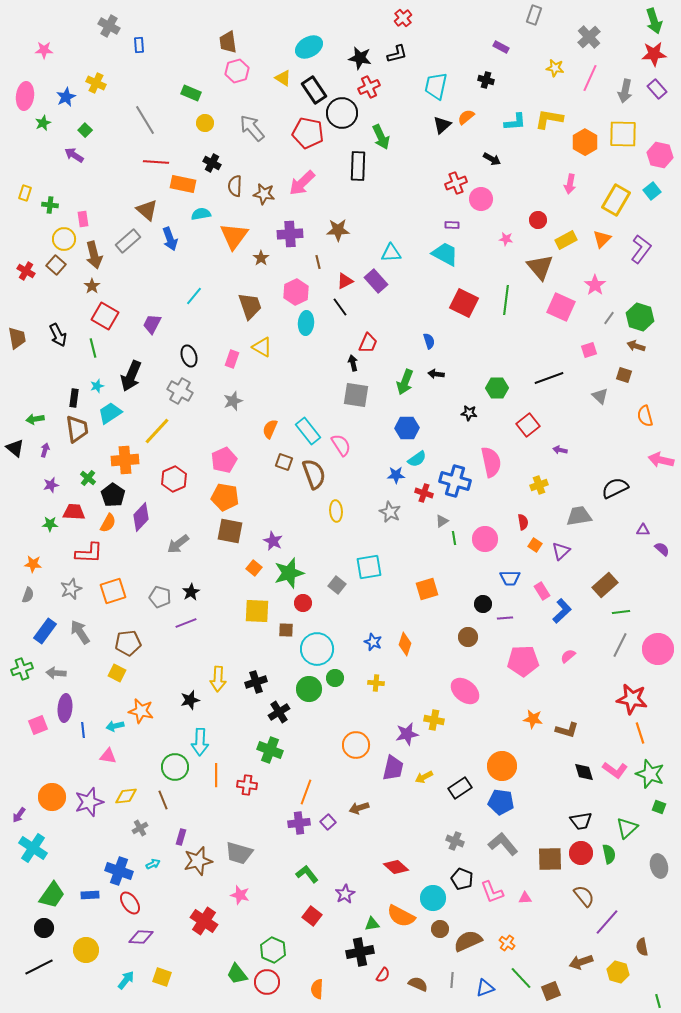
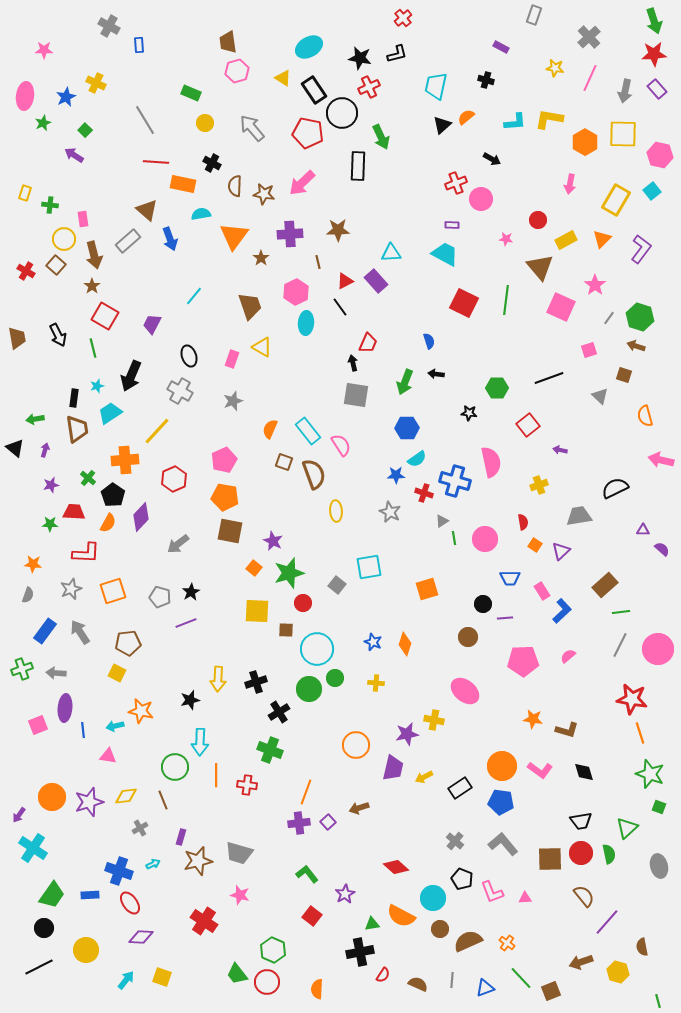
red L-shape at (89, 553): moved 3 px left
pink L-shape at (615, 770): moved 75 px left
gray cross at (455, 841): rotated 18 degrees clockwise
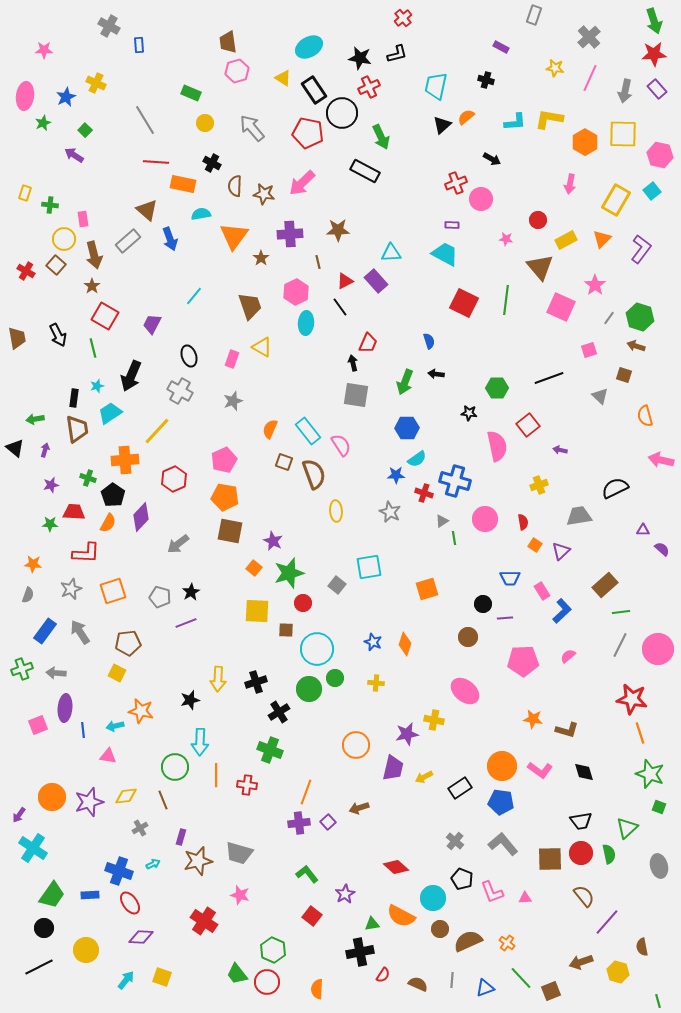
black rectangle at (358, 166): moved 7 px right, 5 px down; rotated 64 degrees counterclockwise
pink semicircle at (491, 462): moved 6 px right, 16 px up
green cross at (88, 478): rotated 21 degrees counterclockwise
pink circle at (485, 539): moved 20 px up
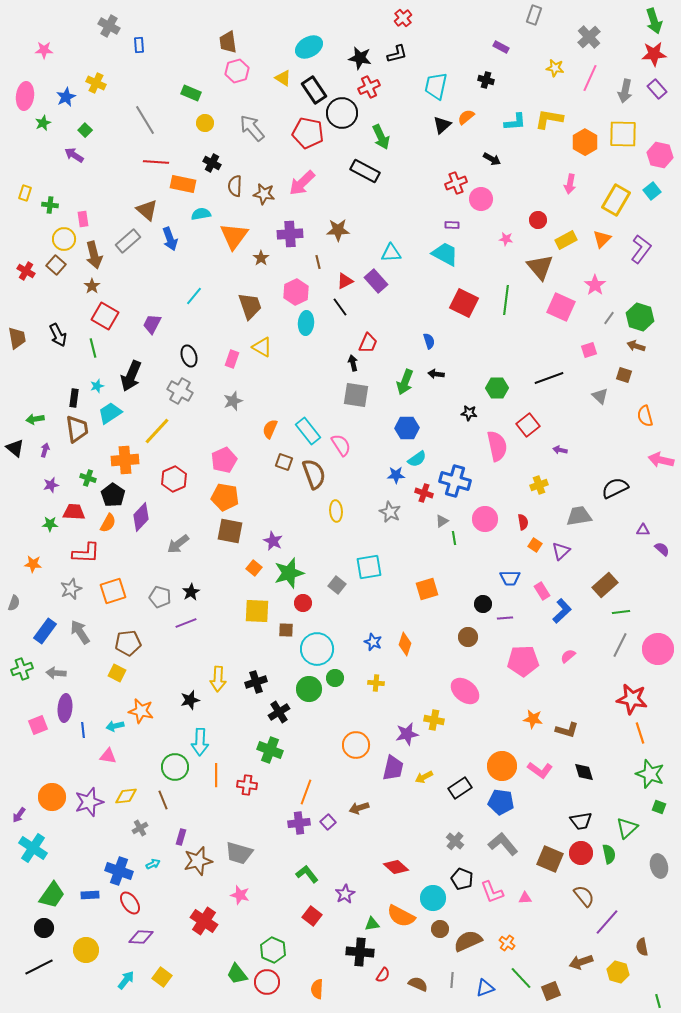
gray semicircle at (28, 595): moved 14 px left, 8 px down
brown square at (550, 859): rotated 24 degrees clockwise
black cross at (360, 952): rotated 16 degrees clockwise
yellow square at (162, 977): rotated 18 degrees clockwise
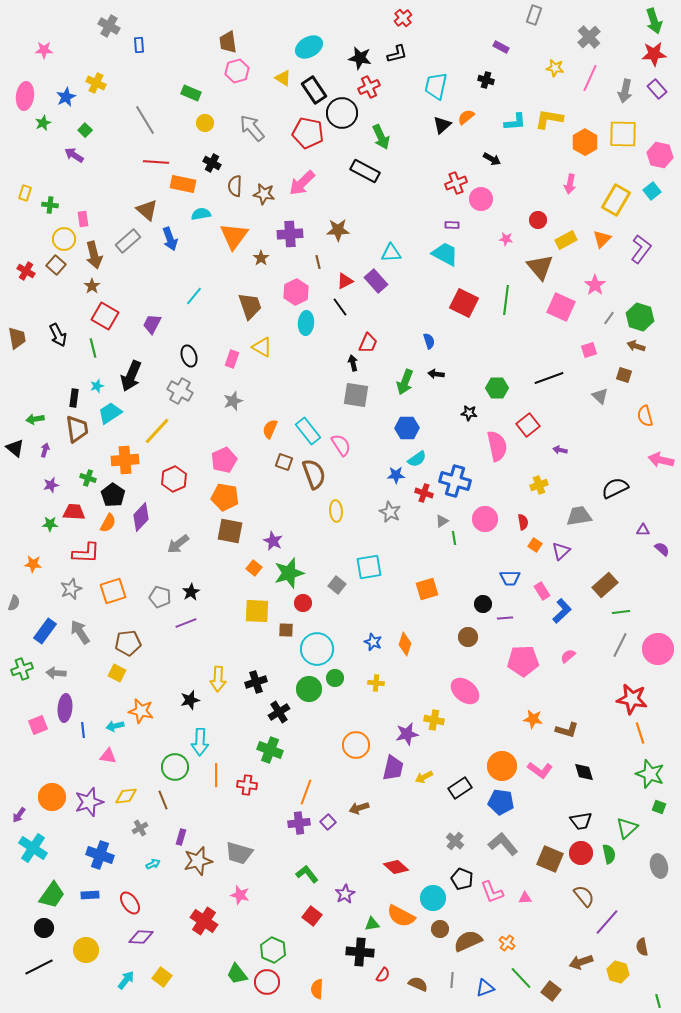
blue cross at (119, 871): moved 19 px left, 16 px up
brown square at (551, 991): rotated 30 degrees counterclockwise
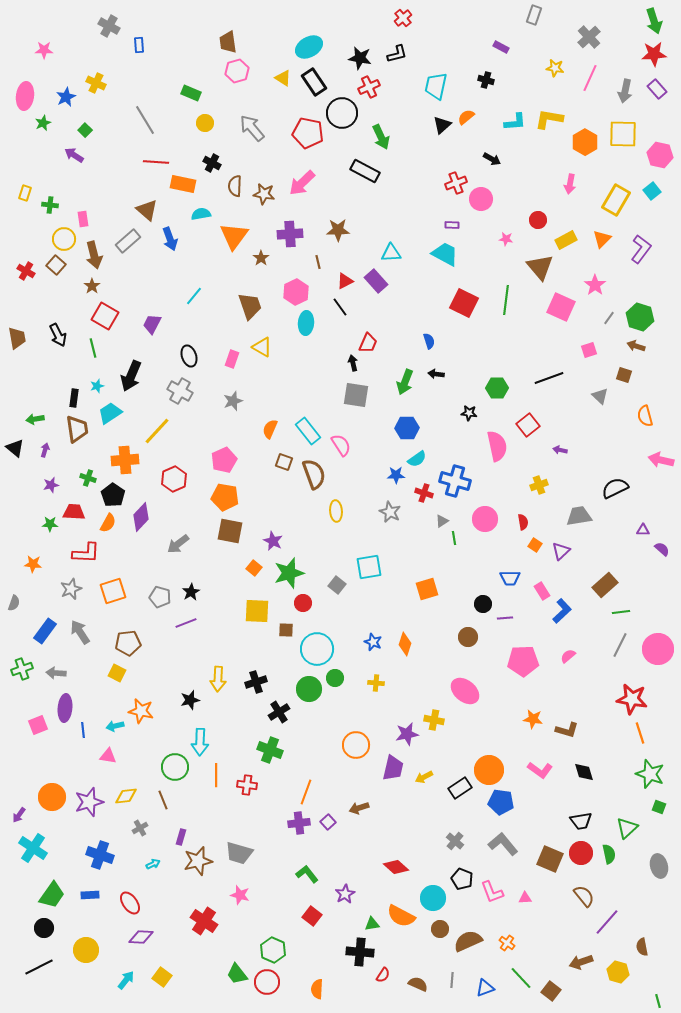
black rectangle at (314, 90): moved 8 px up
orange circle at (502, 766): moved 13 px left, 4 px down
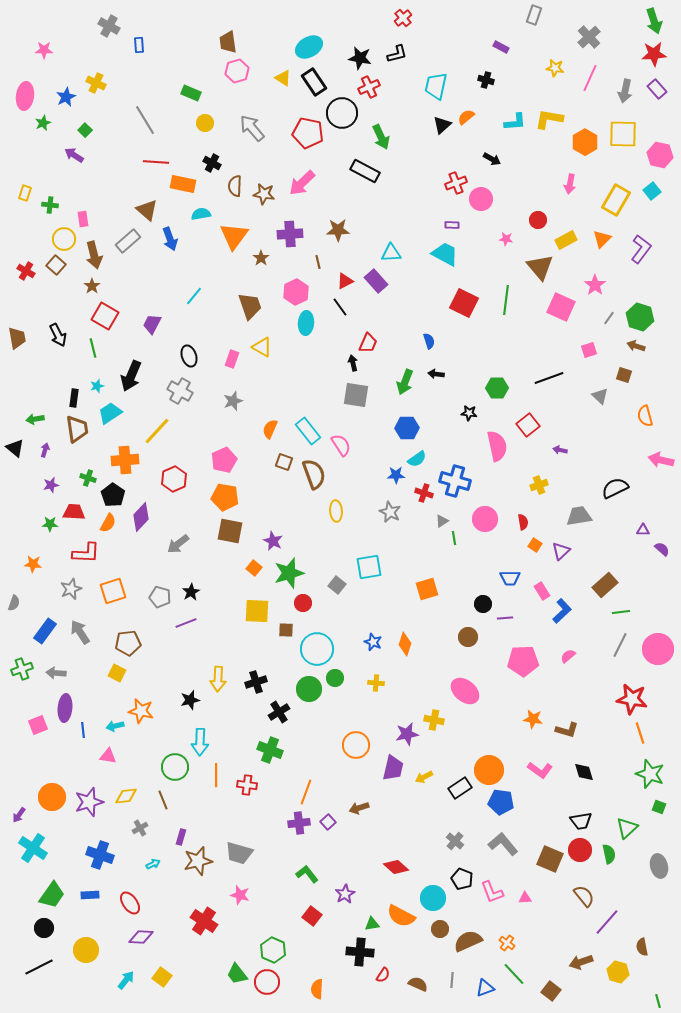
red circle at (581, 853): moved 1 px left, 3 px up
green line at (521, 978): moved 7 px left, 4 px up
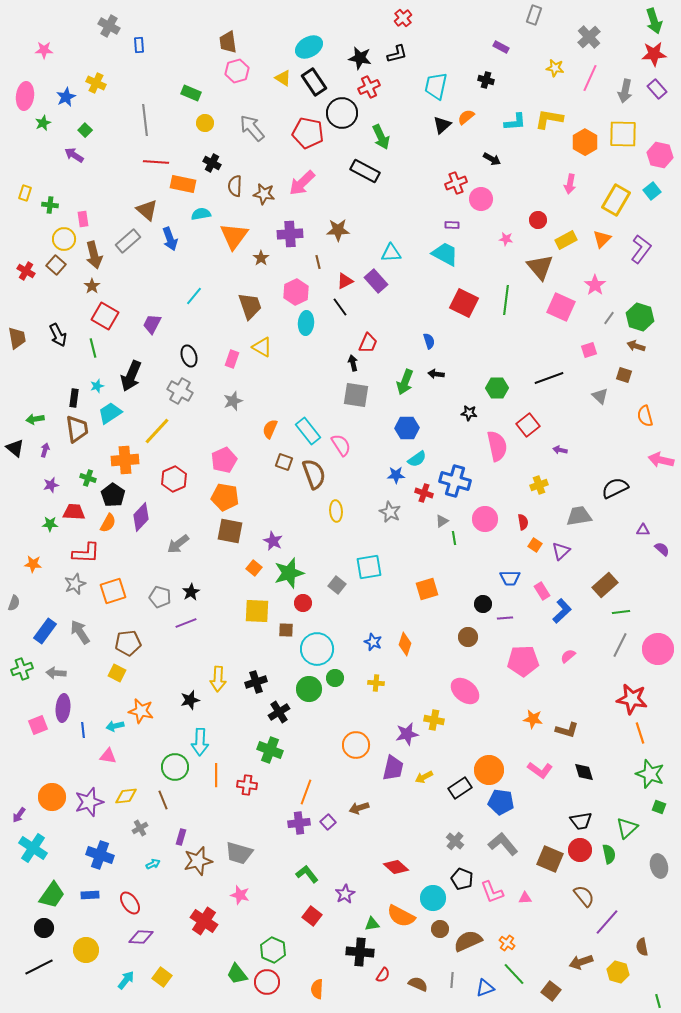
gray line at (145, 120): rotated 24 degrees clockwise
gray star at (71, 589): moved 4 px right, 5 px up
purple ellipse at (65, 708): moved 2 px left
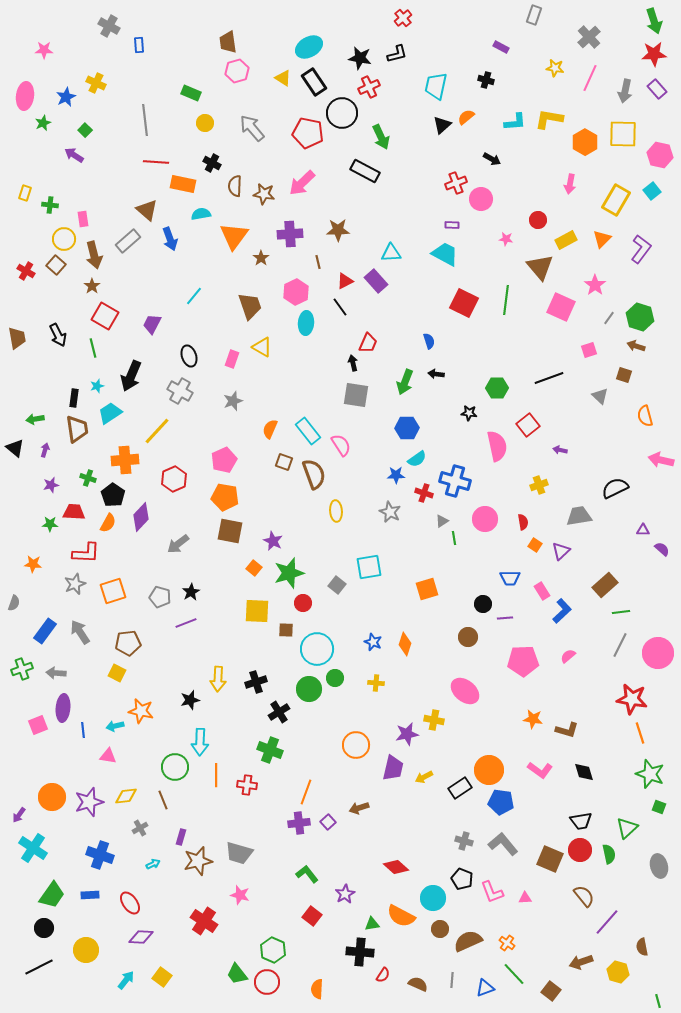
pink circle at (658, 649): moved 4 px down
gray cross at (455, 841): moved 9 px right; rotated 24 degrees counterclockwise
